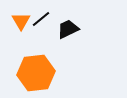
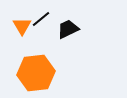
orange triangle: moved 1 px right, 5 px down
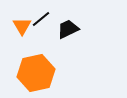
orange hexagon: rotated 6 degrees counterclockwise
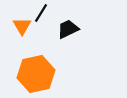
black line: moved 6 px up; rotated 18 degrees counterclockwise
orange hexagon: moved 1 px down
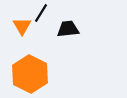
black trapezoid: rotated 20 degrees clockwise
orange hexagon: moved 6 px left; rotated 21 degrees counterclockwise
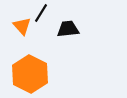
orange triangle: rotated 12 degrees counterclockwise
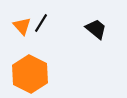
black line: moved 10 px down
black trapezoid: moved 28 px right; rotated 45 degrees clockwise
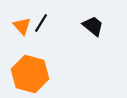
black trapezoid: moved 3 px left, 3 px up
orange hexagon: rotated 12 degrees counterclockwise
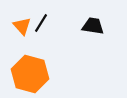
black trapezoid: rotated 30 degrees counterclockwise
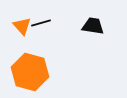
black line: rotated 42 degrees clockwise
orange hexagon: moved 2 px up
